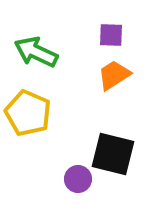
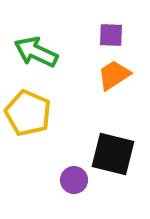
purple circle: moved 4 px left, 1 px down
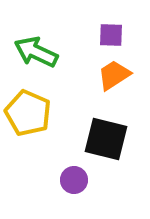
black square: moved 7 px left, 15 px up
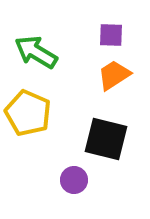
green arrow: rotated 6 degrees clockwise
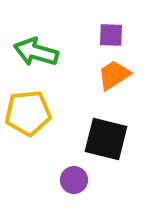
green arrow: rotated 15 degrees counterclockwise
yellow pentagon: rotated 30 degrees counterclockwise
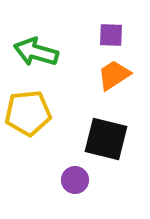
purple circle: moved 1 px right
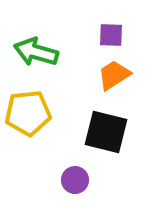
black square: moved 7 px up
